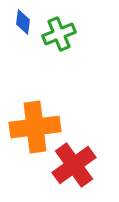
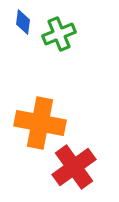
orange cross: moved 5 px right, 4 px up; rotated 18 degrees clockwise
red cross: moved 2 px down
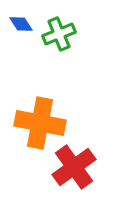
blue diamond: moved 2 px left, 2 px down; rotated 40 degrees counterclockwise
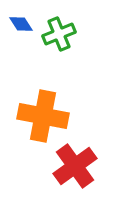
orange cross: moved 3 px right, 7 px up
red cross: moved 1 px right, 1 px up
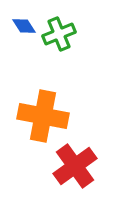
blue diamond: moved 3 px right, 2 px down
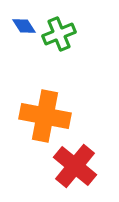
orange cross: moved 2 px right
red cross: rotated 15 degrees counterclockwise
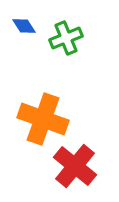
green cross: moved 7 px right, 4 px down
orange cross: moved 2 px left, 3 px down; rotated 9 degrees clockwise
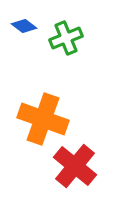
blue diamond: rotated 20 degrees counterclockwise
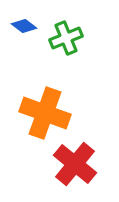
orange cross: moved 2 px right, 6 px up
red cross: moved 2 px up
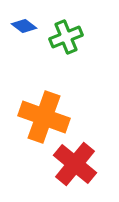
green cross: moved 1 px up
orange cross: moved 1 px left, 4 px down
